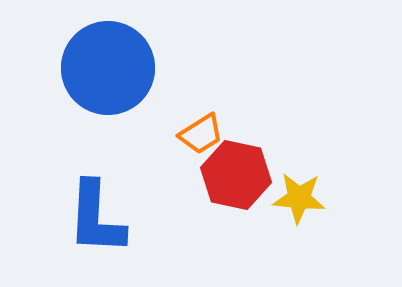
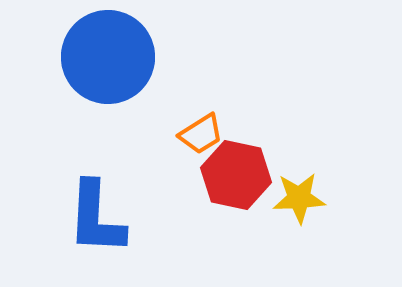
blue circle: moved 11 px up
yellow star: rotated 8 degrees counterclockwise
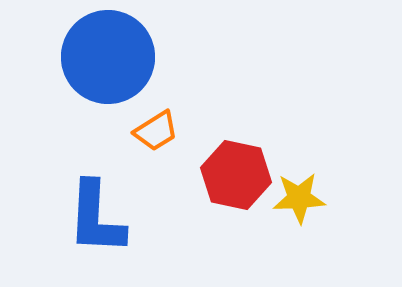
orange trapezoid: moved 45 px left, 3 px up
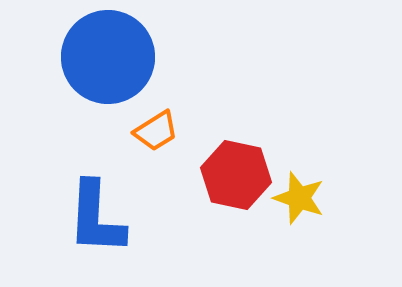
yellow star: rotated 22 degrees clockwise
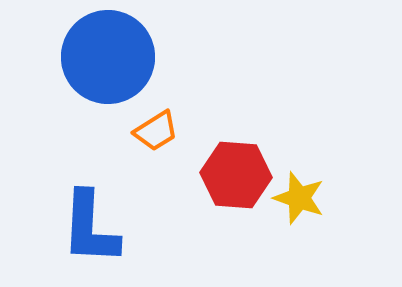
red hexagon: rotated 8 degrees counterclockwise
blue L-shape: moved 6 px left, 10 px down
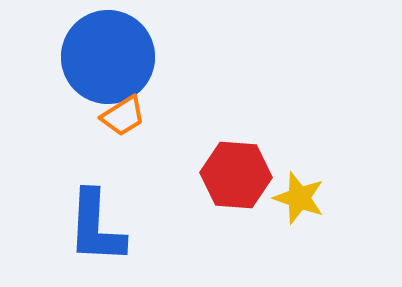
orange trapezoid: moved 33 px left, 15 px up
blue L-shape: moved 6 px right, 1 px up
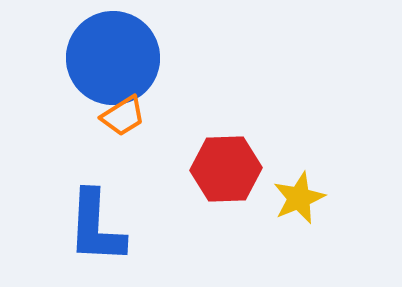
blue circle: moved 5 px right, 1 px down
red hexagon: moved 10 px left, 6 px up; rotated 6 degrees counterclockwise
yellow star: rotated 30 degrees clockwise
